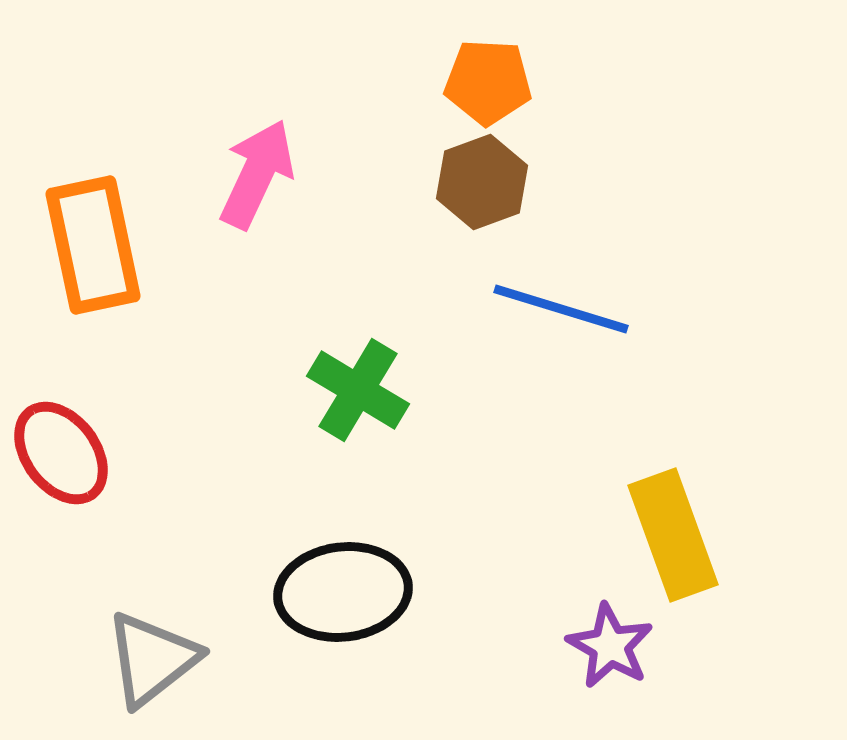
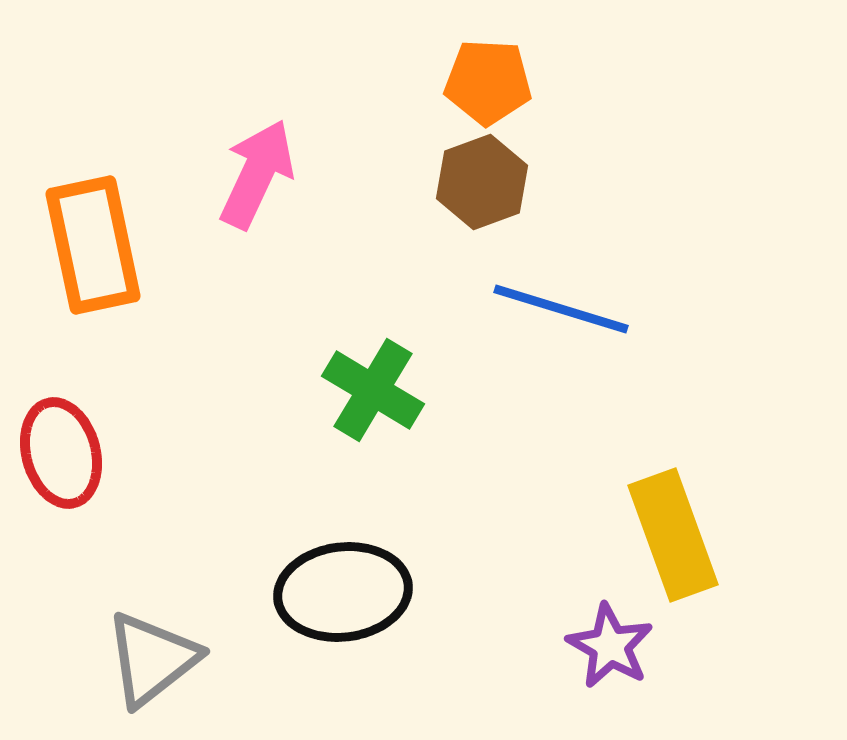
green cross: moved 15 px right
red ellipse: rotated 22 degrees clockwise
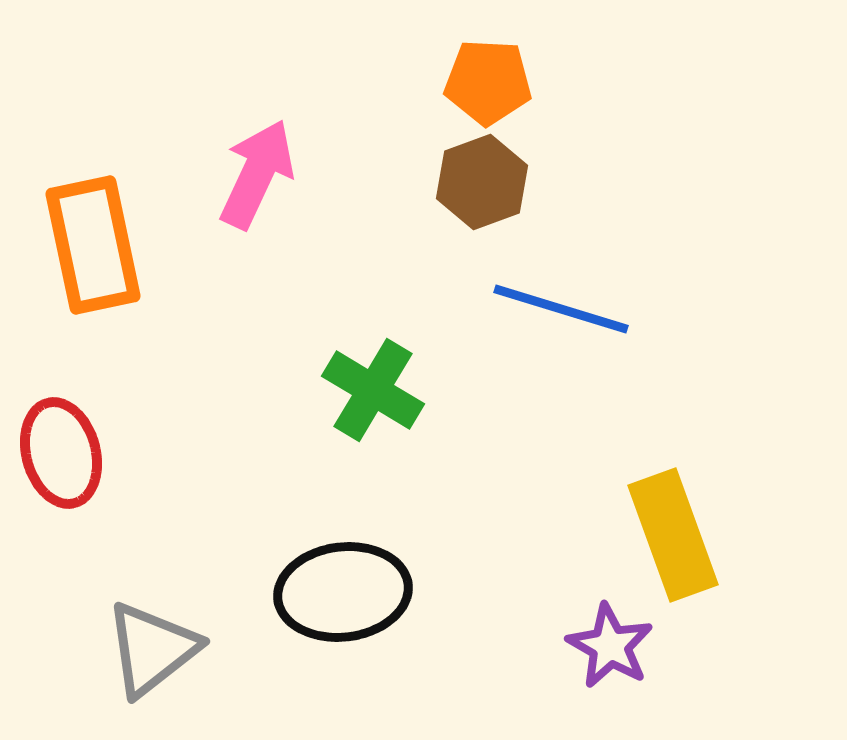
gray triangle: moved 10 px up
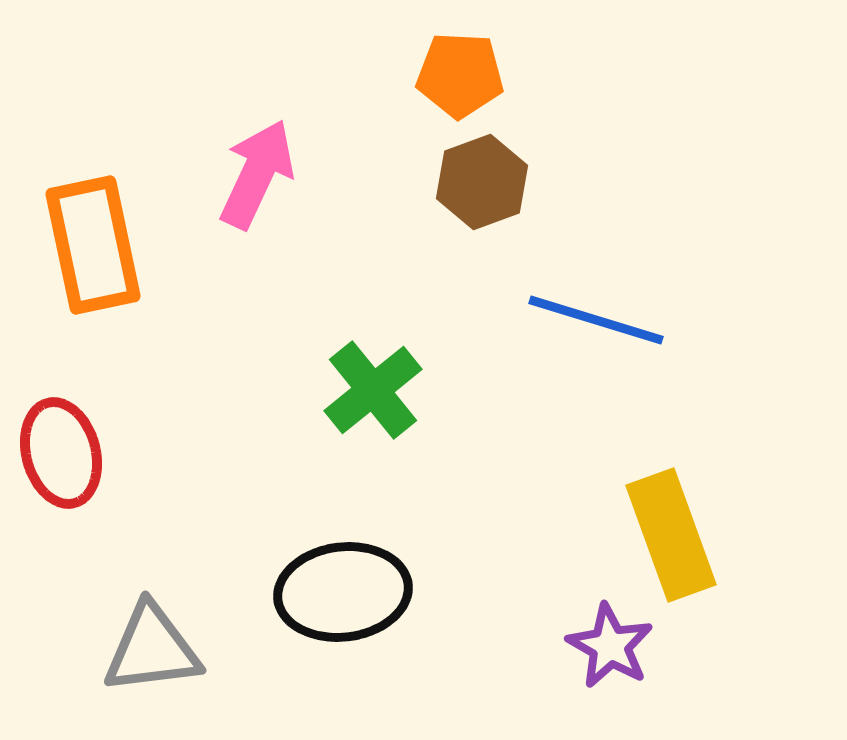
orange pentagon: moved 28 px left, 7 px up
blue line: moved 35 px right, 11 px down
green cross: rotated 20 degrees clockwise
yellow rectangle: moved 2 px left
gray triangle: rotated 31 degrees clockwise
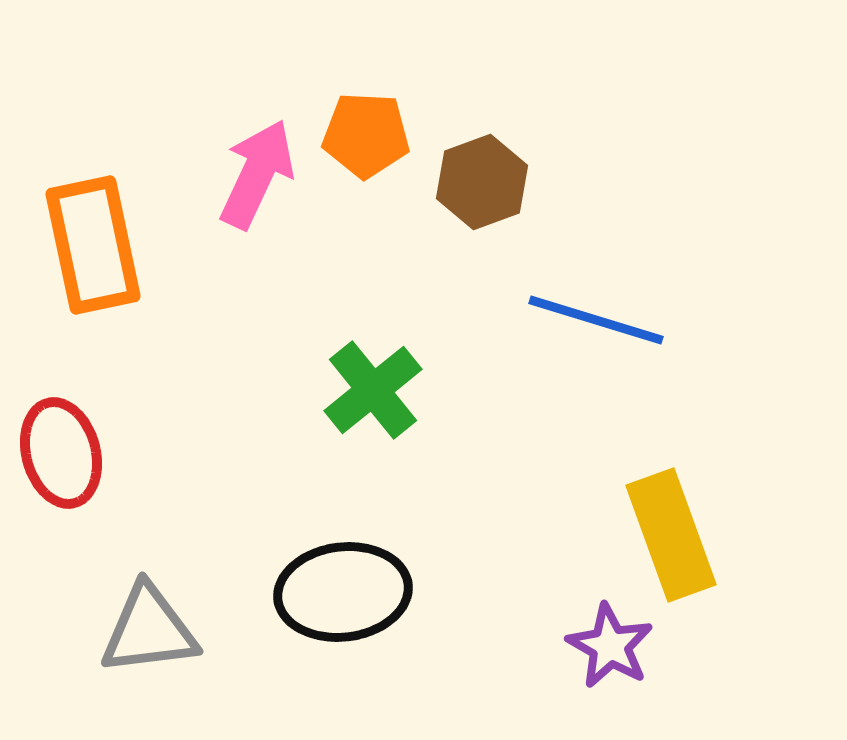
orange pentagon: moved 94 px left, 60 px down
gray triangle: moved 3 px left, 19 px up
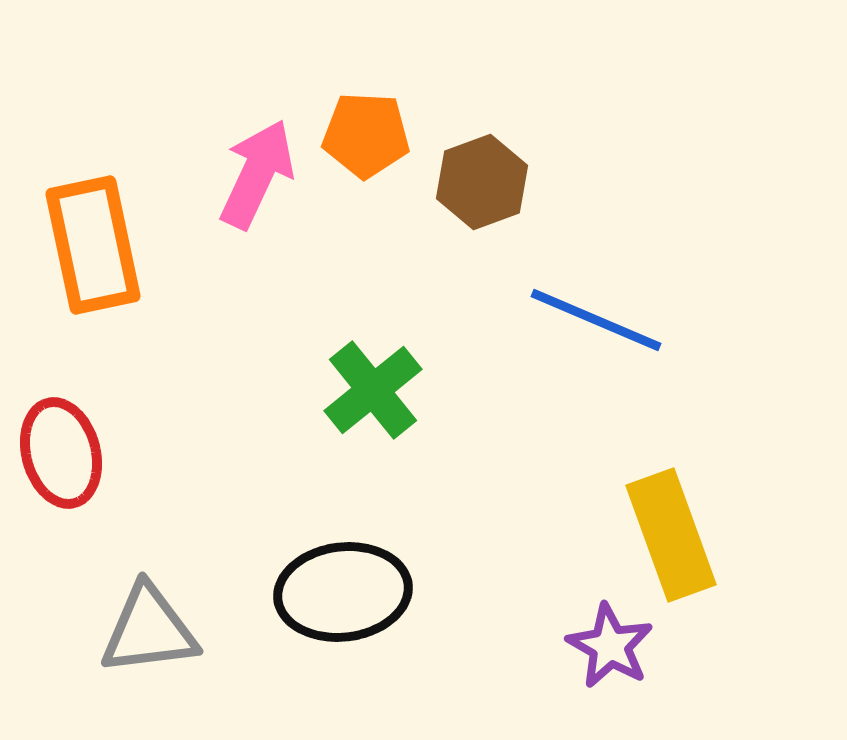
blue line: rotated 6 degrees clockwise
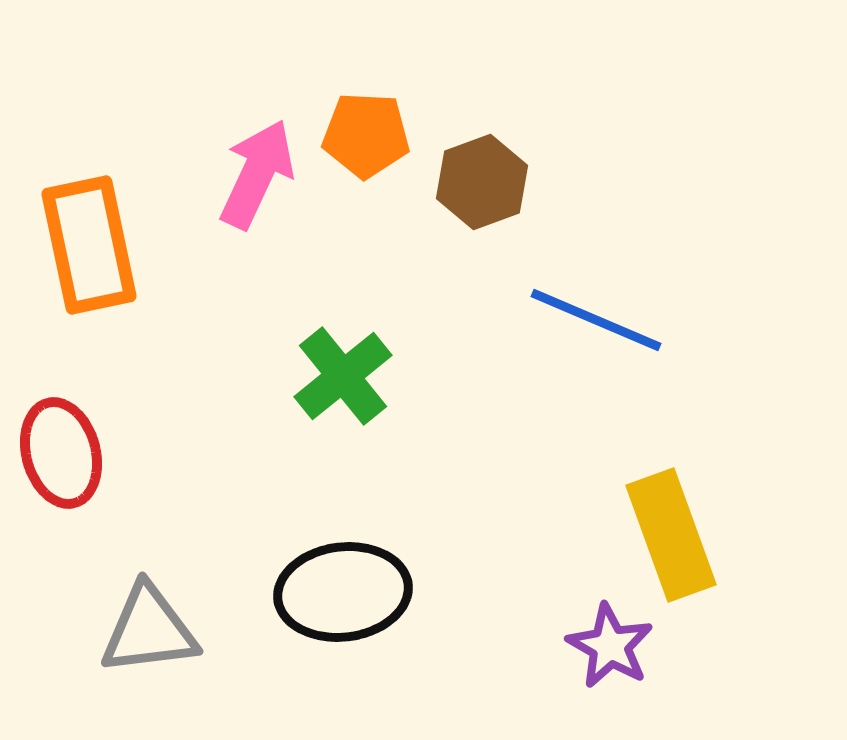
orange rectangle: moved 4 px left
green cross: moved 30 px left, 14 px up
